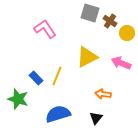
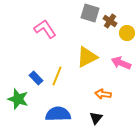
blue semicircle: rotated 15 degrees clockwise
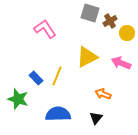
brown cross: rotated 24 degrees clockwise
orange arrow: rotated 14 degrees clockwise
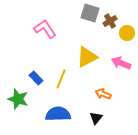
yellow line: moved 4 px right, 3 px down
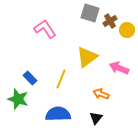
yellow circle: moved 3 px up
yellow triangle: rotated 10 degrees counterclockwise
pink arrow: moved 2 px left, 5 px down
blue rectangle: moved 6 px left
orange arrow: moved 2 px left
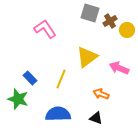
black triangle: rotated 48 degrees counterclockwise
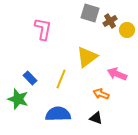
pink L-shape: moved 2 px left; rotated 45 degrees clockwise
pink arrow: moved 2 px left, 6 px down
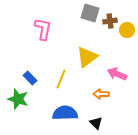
brown cross: rotated 24 degrees clockwise
orange arrow: rotated 21 degrees counterclockwise
blue semicircle: moved 7 px right, 1 px up
black triangle: moved 5 px down; rotated 24 degrees clockwise
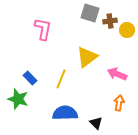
orange arrow: moved 18 px right, 9 px down; rotated 98 degrees clockwise
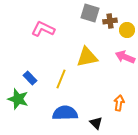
pink L-shape: rotated 75 degrees counterclockwise
yellow triangle: rotated 25 degrees clockwise
pink arrow: moved 8 px right, 17 px up
